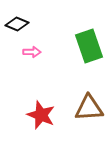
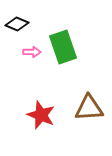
green rectangle: moved 26 px left, 1 px down
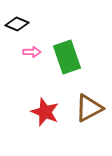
green rectangle: moved 4 px right, 10 px down
brown triangle: rotated 24 degrees counterclockwise
red star: moved 4 px right, 3 px up
